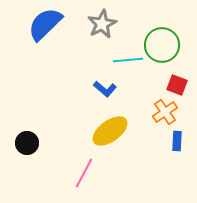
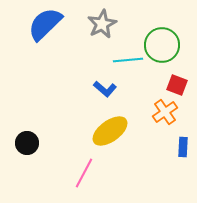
blue rectangle: moved 6 px right, 6 px down
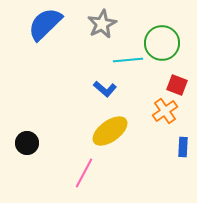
green circle: moved 2 px up
orange cross: moved 1 px up
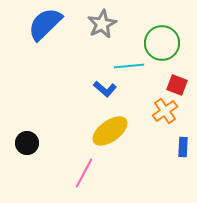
cyan line: moved 1 px right, 6 px down
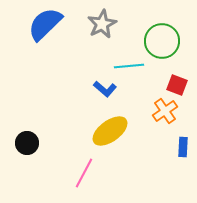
green circle: moved 2 px up
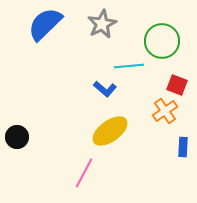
black circle: moved 10 px left, 6 px up
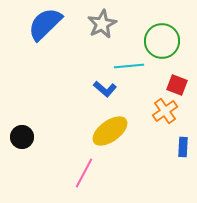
black circle: moved 5 px right
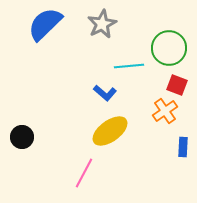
green circle: moved 7 px right, 7 px down
blue L-shape: moved 4 px down
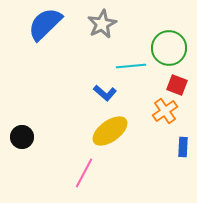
cyan line: moved 2 px right
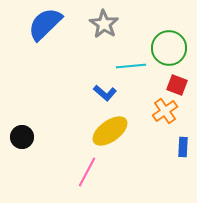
gray star: moved 2 px right; rotated 12 degrees counterclockwise
pink line: moved 3 px right, 1 px up
